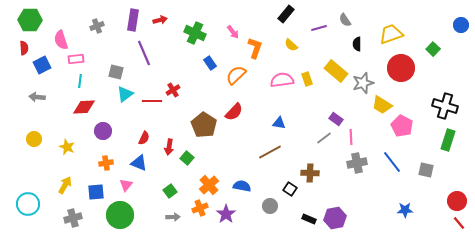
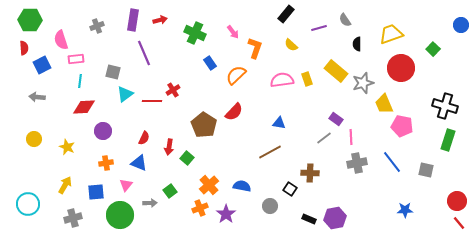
gray square at (116, 72): moved 3 px left
yellow trapezoid at (382, 105): moved 2 px right, 1 px up; rotated 35 degrees clockwise
pink pentagon at (402, 126): rotated 15 degrees counterclockwise
gray arrow at (173, 217): moved 23 px left, 14 px up
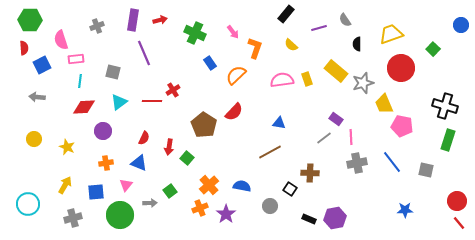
cyan triangle at (125, 94): moved 6 px left, 8 px down
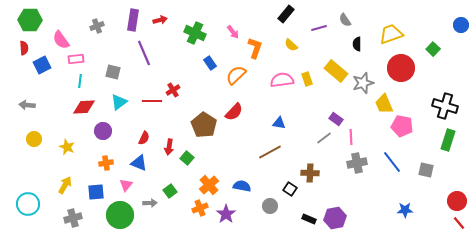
pink semicircle at (61, 40): rotated 18 degrees counterclockwise
gray arrow at (37, 97): moved 10 px left, 8 px down
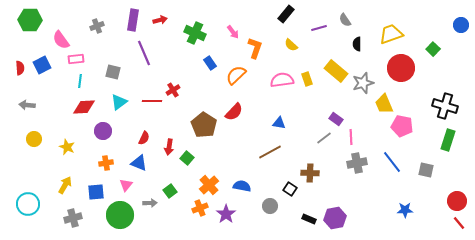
red semicircle at (24, 48): moved 4 px left, 20 px down
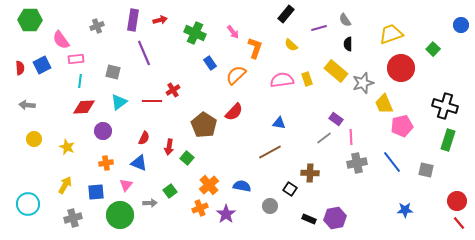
black semicircle at (357, 44): moved 9 px left
pink pentagon at (402, 126): rotated 25 degrees counterclockwise
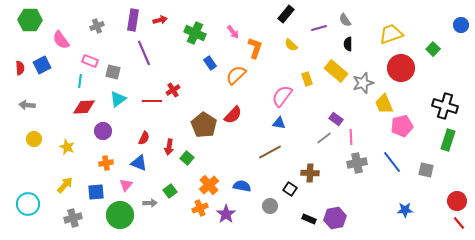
pink rectangle at (76, 59): moved 14 px right, 2 px down; rotated 28 degrees clockwise
pink semicircle at (282, 80): moved 16 px down; rotated 45 degrees counterclockwise
cyan triangle at (119, 102): moved 1 px left, 3 px up
red semicircle at (234, 112): moved 1 px left, 3 px down
yellow arrow at (65, 185): rotated 12 degrees clockwise
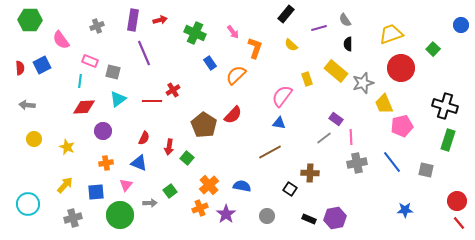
gray circle at (270, 206): moved 3 px left, 10 px down
